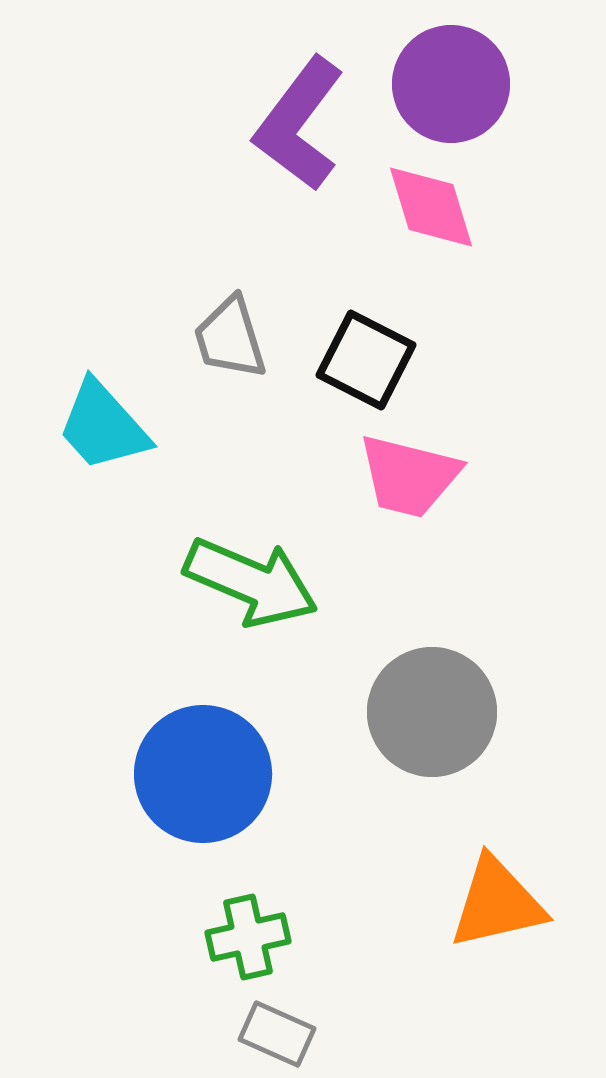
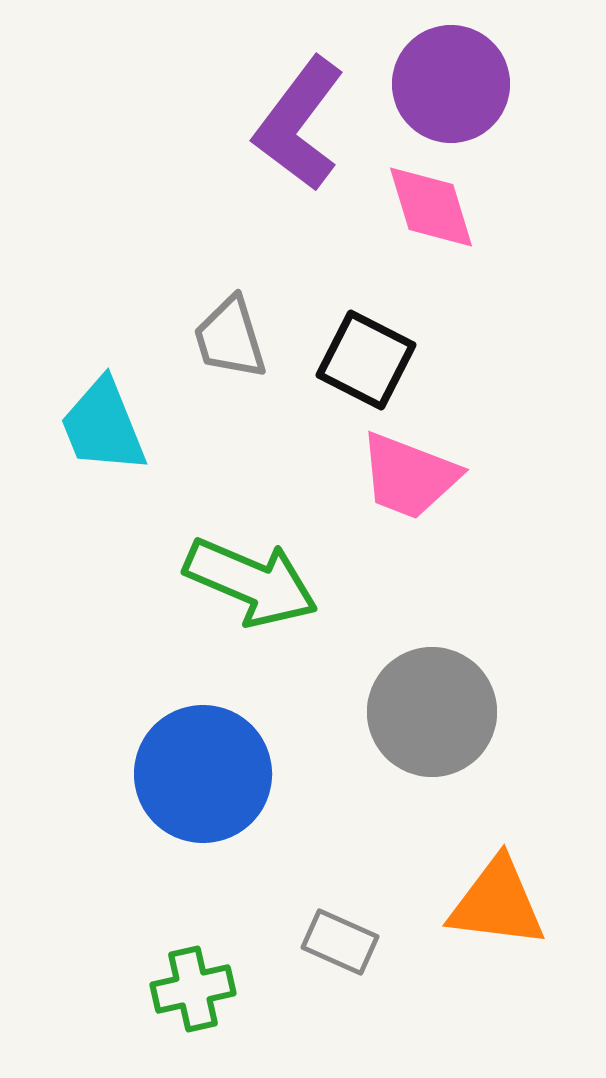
cyan trapezoid: rotated 20 degrees clockwise
pink trapezoid: rotated 7 degrees clockwise
orange triangle: rotated 20 degrees clockwise
green cross: moved 55 px left, 52 px down
gray rectangle: moved 63 px right, 92 px up
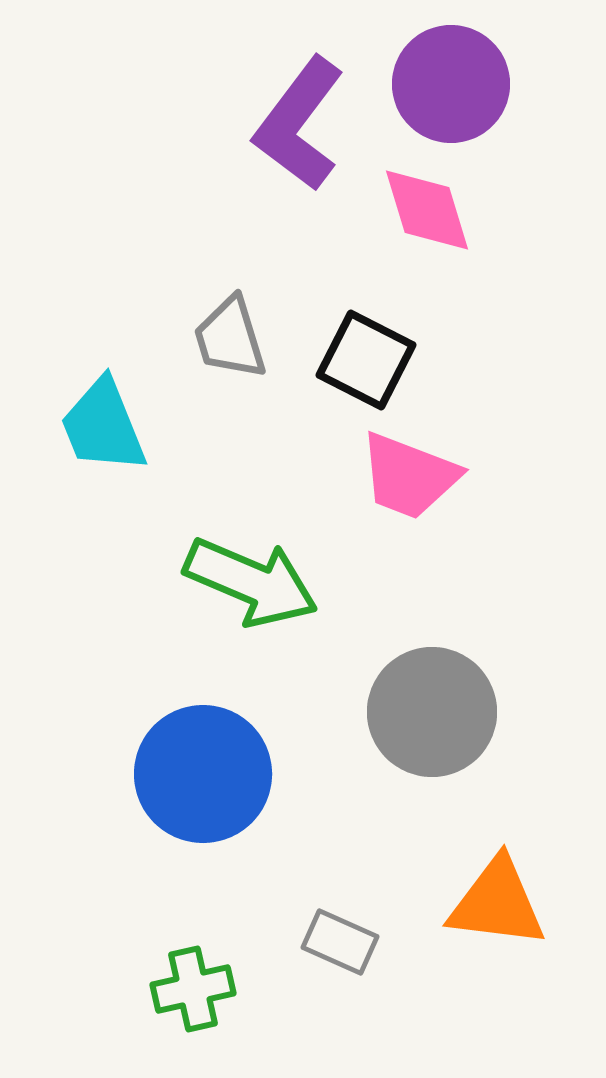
pink diamond: moved 4 px left, 3 px down
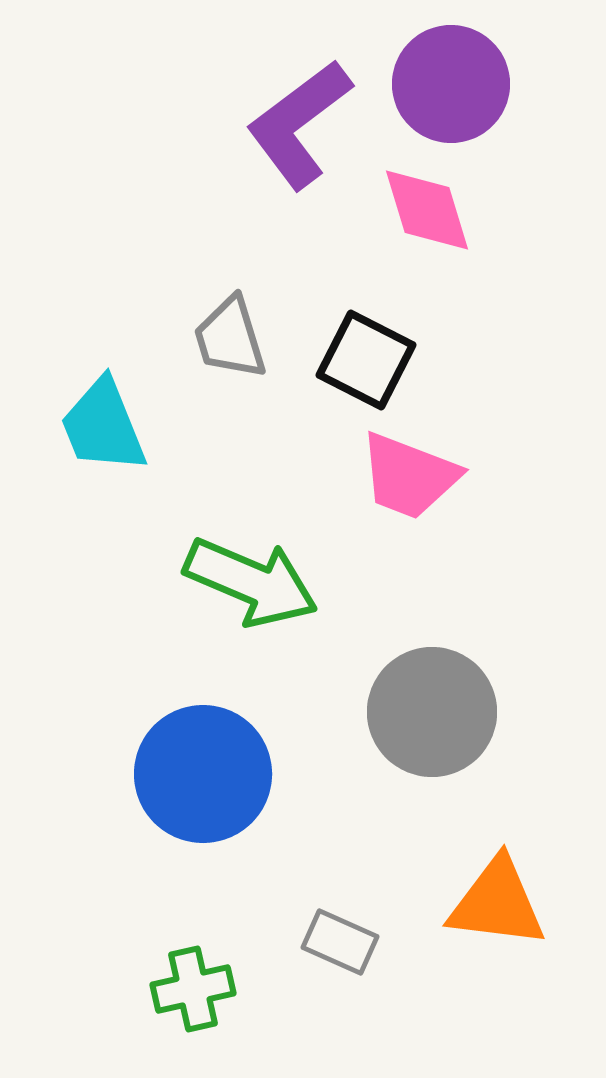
purple L-shape: rotated 16 degrees clockwise
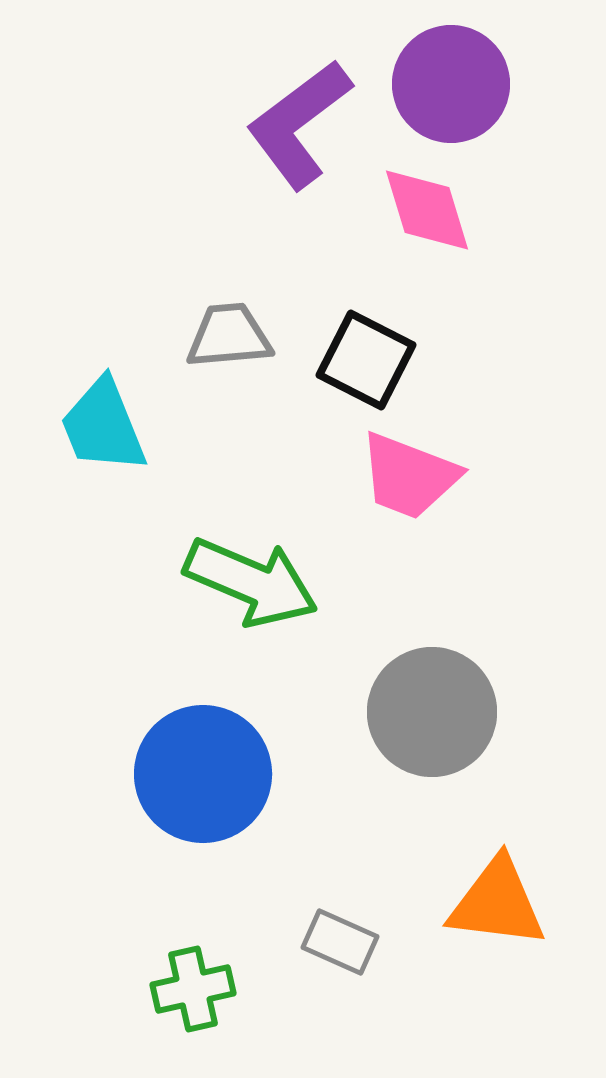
gray trapezoid: moved 1 px left, 2 px up; rotated 102 degrees clockwise
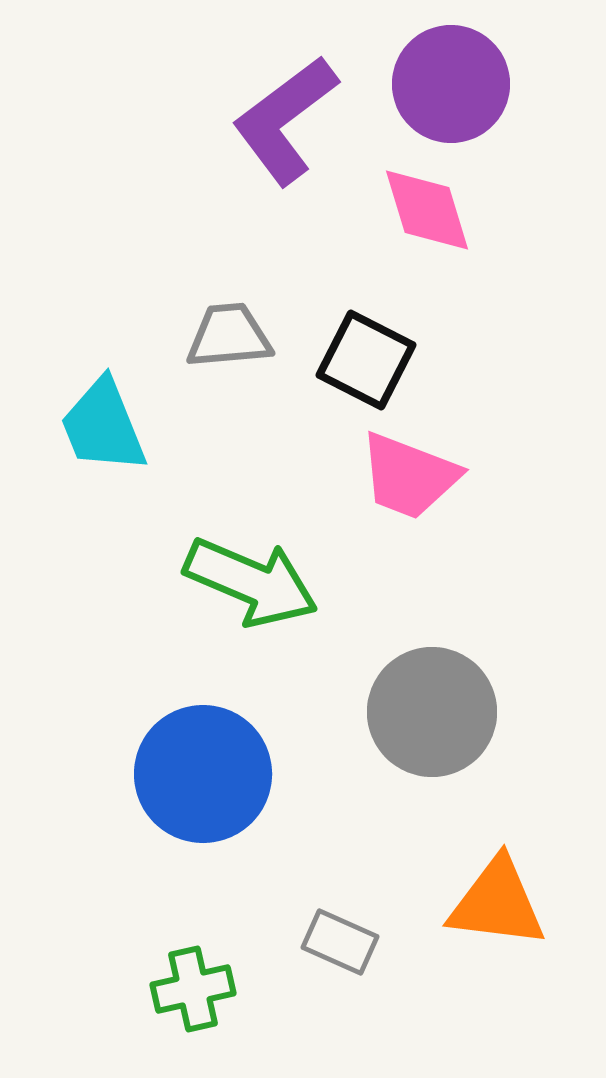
purple L-shape: moved 14 px left, 4 px up
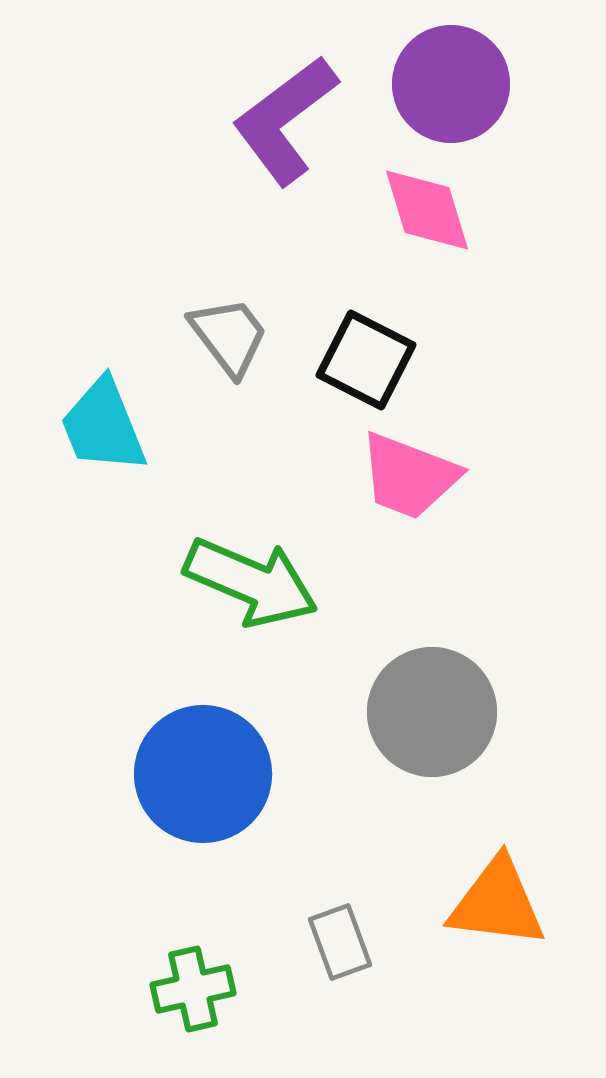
gray trapezoid: rotated 58 degrees clockwise
gray rectangle: rotated 46 degrees clockwise
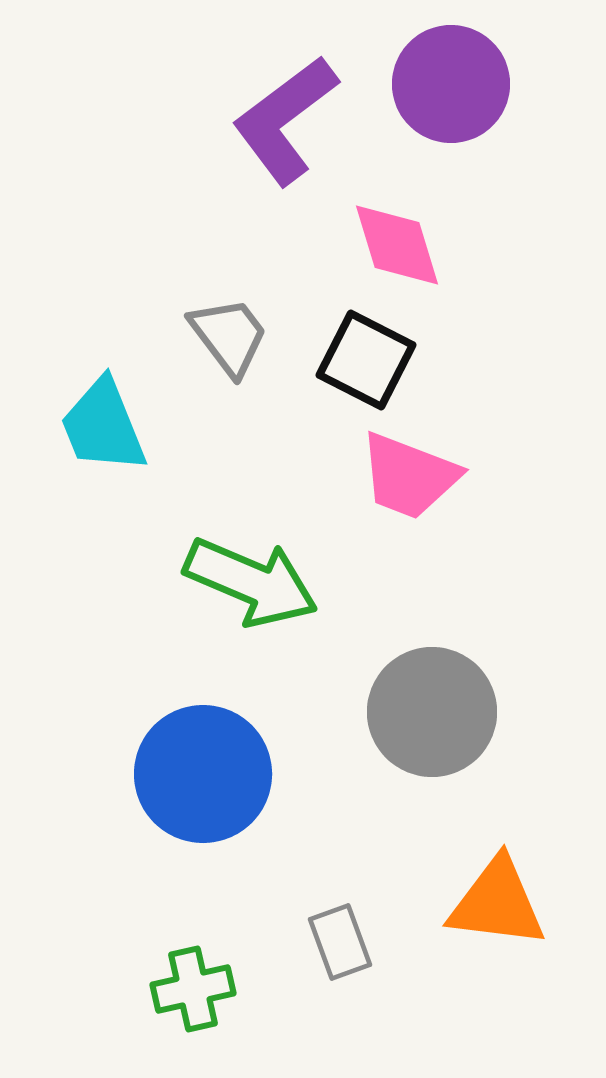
pink diamond: moved 30 px left, 35 px down
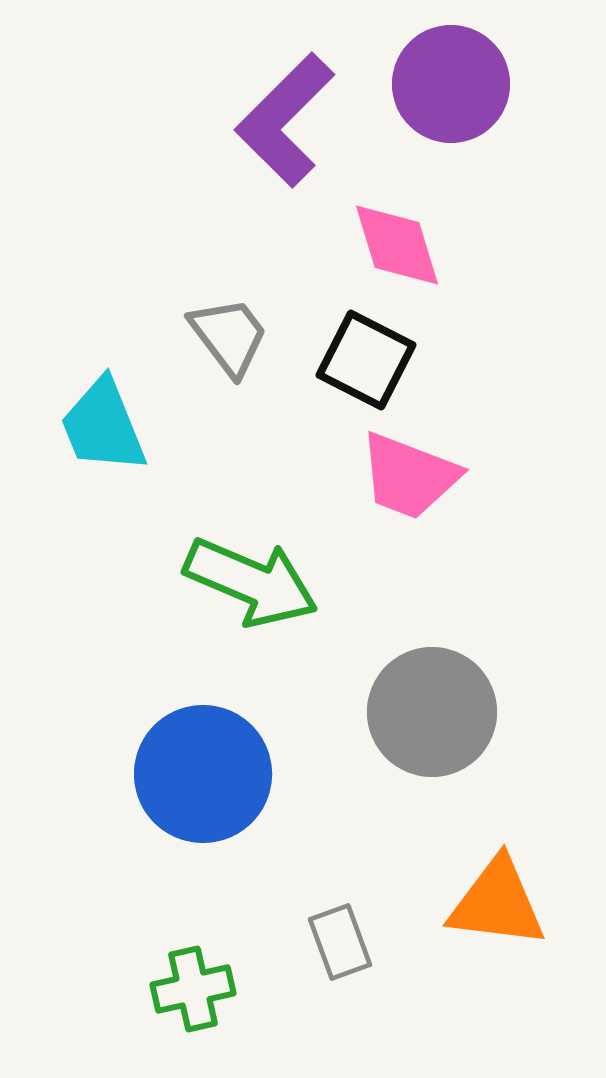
purple L-shape: rotated 8 degrees counterclockwise
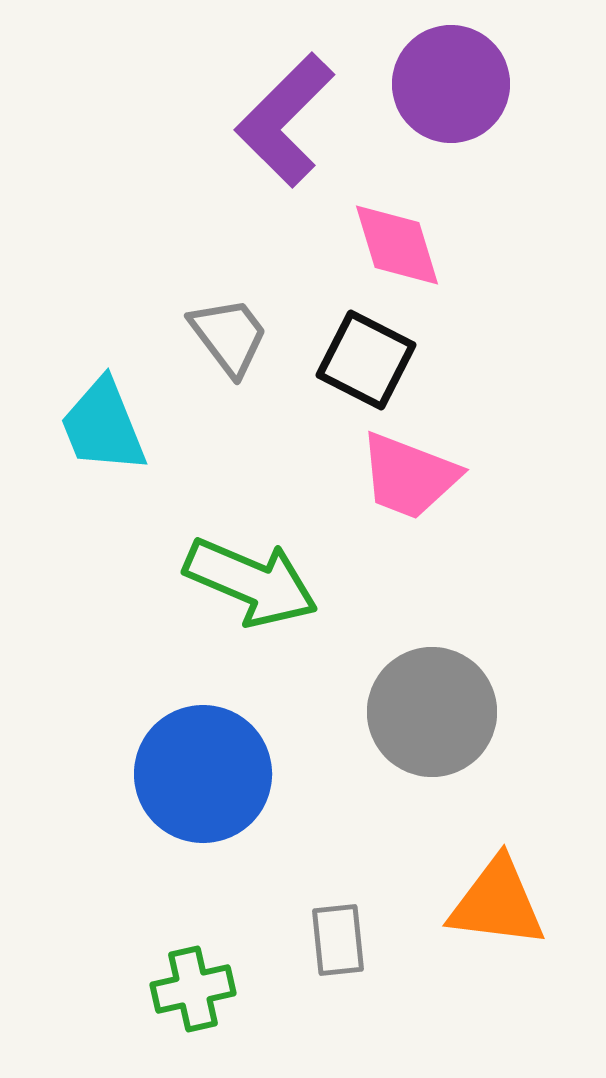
gray rectangle: moved 2 px left, 2 px up; rotated 14 degrees clockwise
